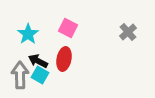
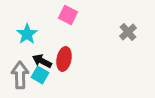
pink square: moved 13 px up
cyan star: moved 1 px left
black arrow: moved 4 px right
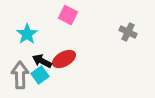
gray cross: rotated 24 degrees counterclockwise
red ellipse: rotated 50 degrees clockwise
cyan square: rotated 24 degrees clockwise
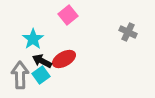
pink square: rotated 24 degrees clockwise
cyan star: moved 6 px right, 5 px down
cyan square: moved 1 px right
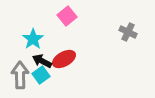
pink square: moved 1 px left, 1 px down
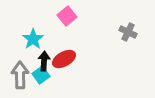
black arrow: moved 2 px right; rotated 66 degrees clockwise
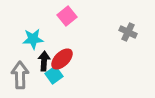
cyan star: rotated 30 degrees clockwise
red ellipse: moved 2 px left; rotated 15 degrees counterclockwise
cyan square: moved 13 px right
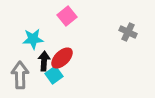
red ellipse: moved 1 px up
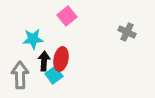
gray cross: moved 1 px left
red ellipse: moved 1 px left, 1 px down; rotated 35 degrees counterclockwise
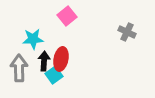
gray arrow: moved 1 px left, 7 px up
